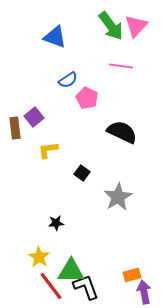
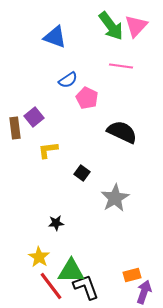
gray star: moved 3 px left, 1 px down
purple arrow: rotated 30 degrees clockwise
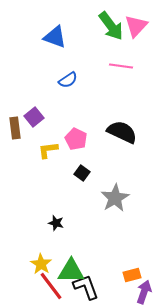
pink pentagon: moved 11 px left, 41 px down
black star: rotated 21 degrees clockwise
yellow star: moved 2 px right, 7 px down
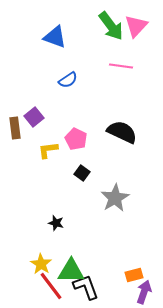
orange rectangle: moved 2 px right
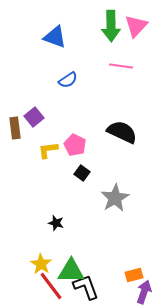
green arrow: rotated 36 degrees clockwise
pink pentagon: moved 1 px left, 6 px down
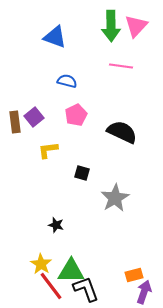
blue semicircle: moved 1 px left, 1 px down; rotated 132 degrees counterclockwise
brown rectangle: moved 6 px up
pink pentagon: moved 1 px right, 30 px up; rotated 20 degrees clockwise
black square: rotated 21 degrees counterclockwise
black star: moved 2 px down
black L-shape: moved 2 px down
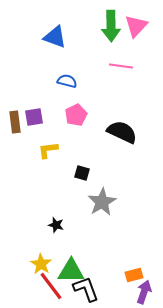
purple square: rotated 30 degrees clockwise
gray star: moved 13 px left, 4 px down
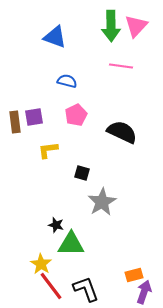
green triangle: moved 27 px up
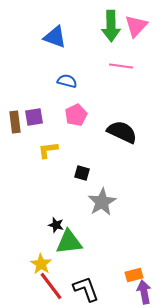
green triangle: moved 2 px left, 2 px up; rotated 8 degrees counterclockwise
purple arrow: rotated 30 degrees counterclockwise
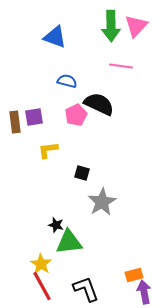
black semicircle: moved 23 px left, 28 px up
red line: moved 9 px left; rotated 8 degrees clockwise
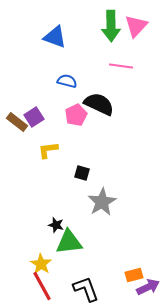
purple square: rotated 24 degrees counterclockwise
brown rectangle: moved 2 px right; rotated 45 degrees counterclockwise
purple arrow: moved 4 px right, 5 px up; rotated 75 degrees clockwise
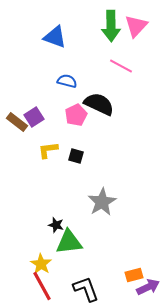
pink line: rotated 20 degrees clockwise
black square: moved 6 px left, 17 px up
